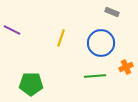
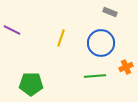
gray rectangle: moved 2 px left
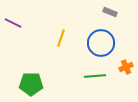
purple line: moved 1 px right, 7 px up
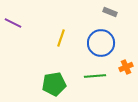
green pentagon: moved 23 px right; rotated 10 degrees counterclockwise
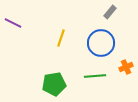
gray rectangle: rotated 72 degrees counterclockwise
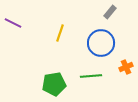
yellow line: moved 1 px left, 5 px up
green line: moved 4 px left
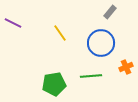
yellow line: rotated 54 degrees counterclockwise
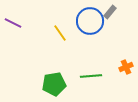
blue circle: moved 11 px left, 22 px up
